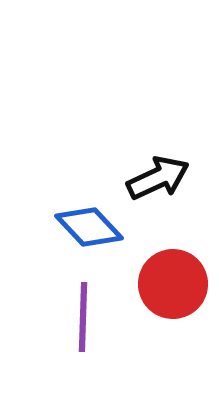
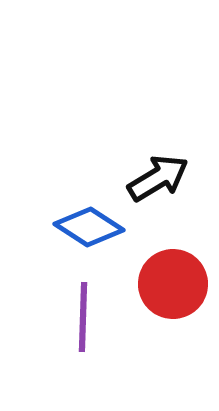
black arrow: rotated 6 degrees counterclockwise
blue diamond: rotated 14 degrees counterclockwise
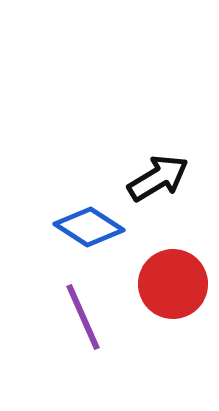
purple line: rotated 26 degrees counterclockwise
